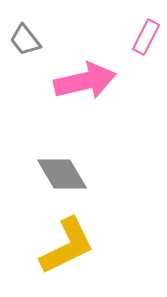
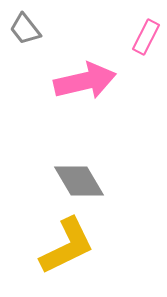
gray trapezoid: moved 11 px up
gray diamond: moved 17 px right, 7 px down
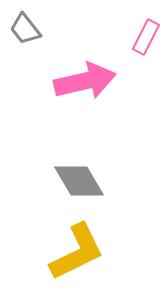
yellow L-shape: moved 10 px right, 6 px down
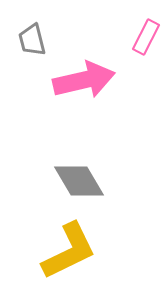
gray trapezoid: moved 7 px right, 11 px down; rotated 24 degrees clockwise
pink arrow: moved 1 px left, 1 px up
yellow L-shape: moved 8 px left, 1 px up
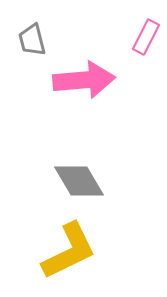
pink arrow: rotated 8 degrees clockwise
